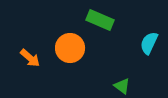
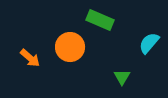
cyan semicircle: rotated 15 degrees clockwise
orange circle: moved 1 px up
green triangle: moved 9 px up; rotated 24 degrees clockwise
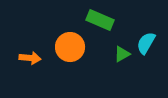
cyan semicircle: moved 3 px left; rotated 10 degrees counterclockwise
orange arrow: rotated 35 degrees counterclockwise
green triangle: moved 23 px up; rotated 30 degrees clockwise
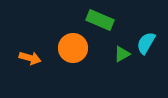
orange circle: moved 3 px right, 1 px down
orange arrow: rotated 10 degrees clockwise
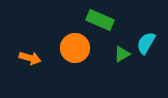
orange circle: moved 2 px right
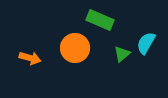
green triangle: rotated 12 degrees counterclockwise
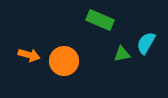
orange circle: moved 11 px left, 13 px down
green triangle: rotated 30 degrees clockwise
orange arrow: moved 1 px left, 3 px up
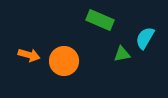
cyan semicircle: moved 1 px left, 5 px up
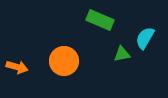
orange arrow: moved 12 px left, 12 px down
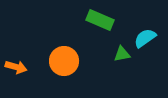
cyan semicircle: rotated 25 degrees clockwise
orange arrow: moved 1 px left
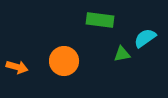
green rectangle: rotated 16 degrees counterclockwise
orange arrow: moved 1 px right
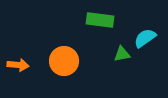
orange arrow: moved 1 px right, 2 px up; rotated 10 degrees counterclockwise
